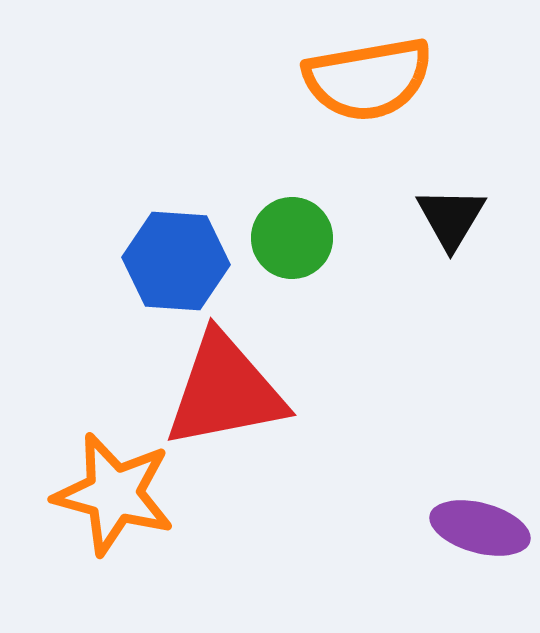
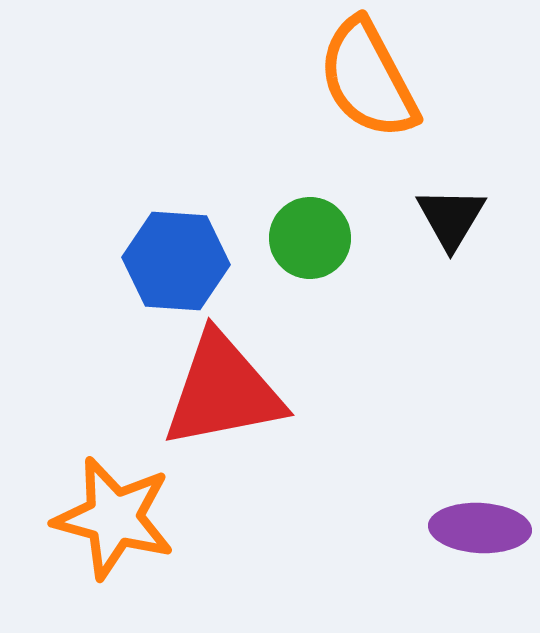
orange semicircle: rotated 72 degrees clockwise
green circle: moved 18 px right
red triangle: moved 2 px left
orange star: moved 24 px down
purple ellipse: rotated 12 degrees counterclockwise
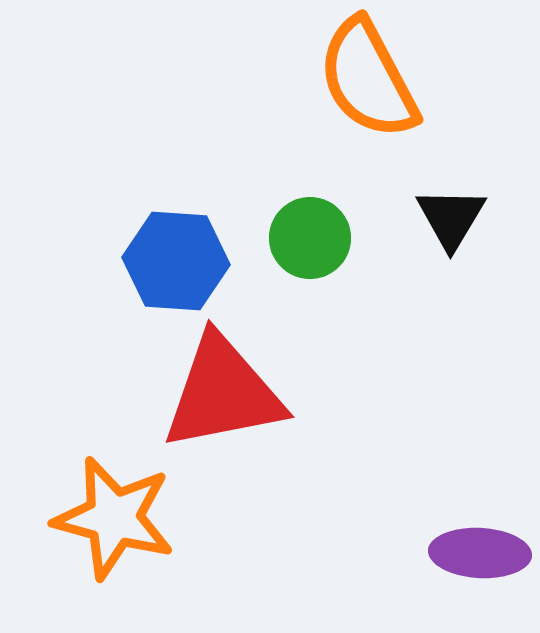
red triangle: moved 2 px down
purple ellipse: moved 25 px down
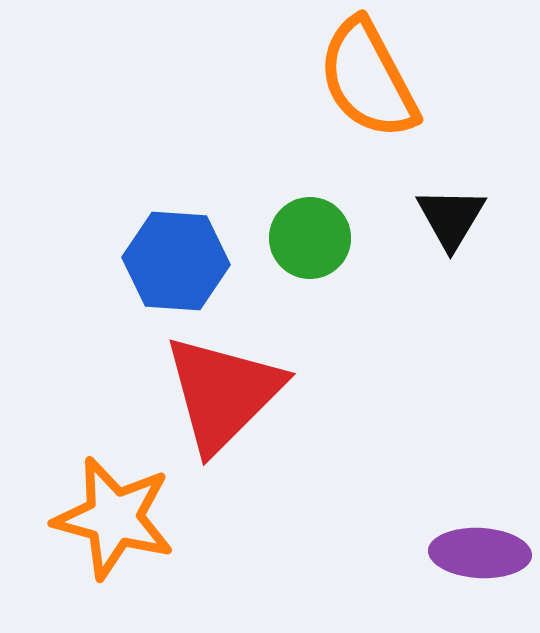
red triangle: rotated 34 degrees counterclockwise
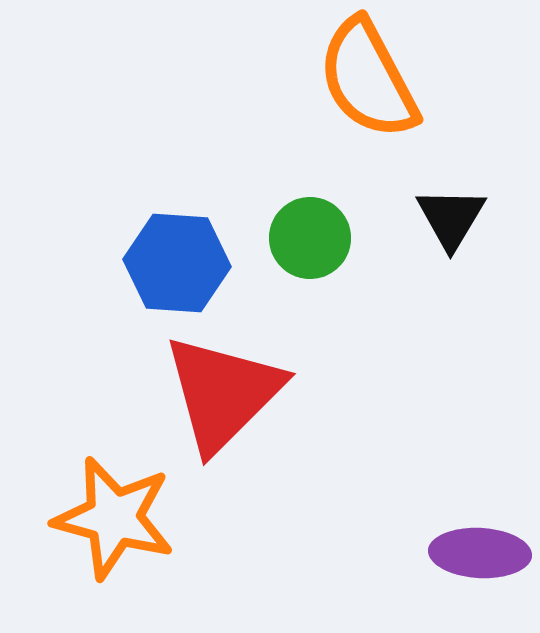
blue hexagon: moved 1 px right, 2 px down
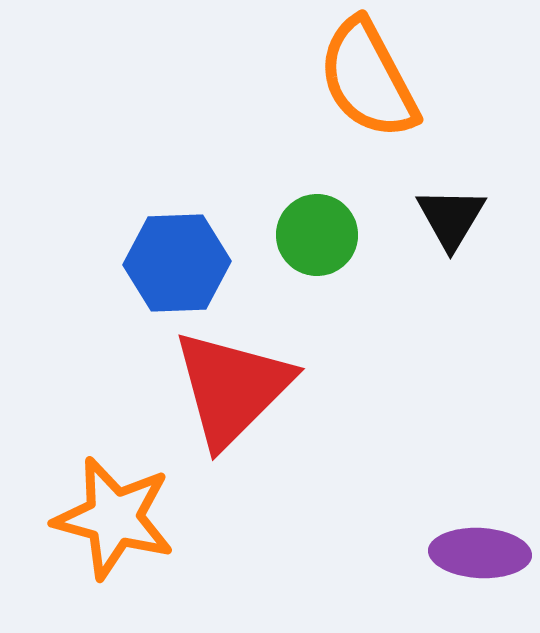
green circle: moved 7 px right, 3 px up
blue hexagon: rotated 6 degrees counterclockwise
red triangle: moved 9 px right, 5 px up
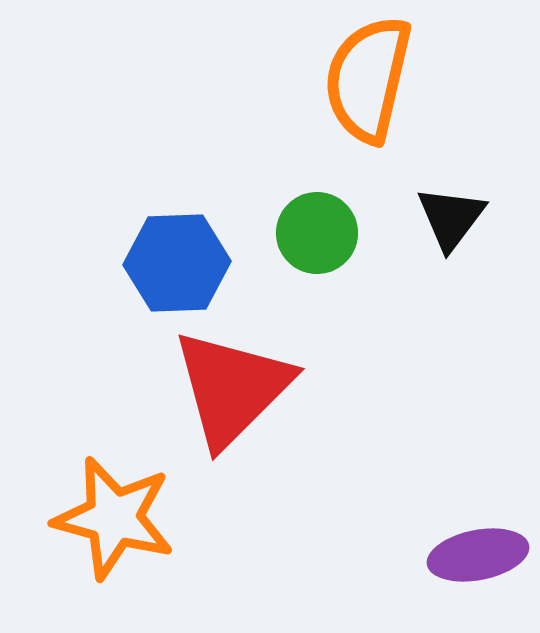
orange semicircle: rotated 41 degrees clockwise
black triangle: rotated 6 degrees clockwise
green circle: moved 2 px up
purple ellipse: moved 2 px left, 2 px down; rotated 14 degrees counterclockwise
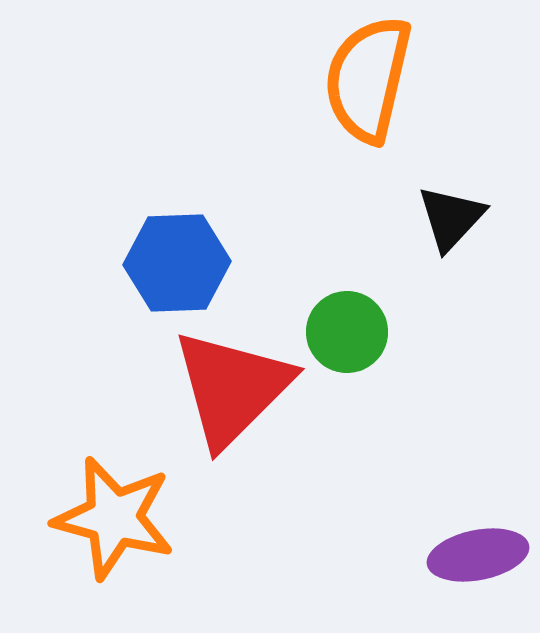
black triangle: rotated 6 degrees clockwise
green circle: moved 30 px right, 99 px down
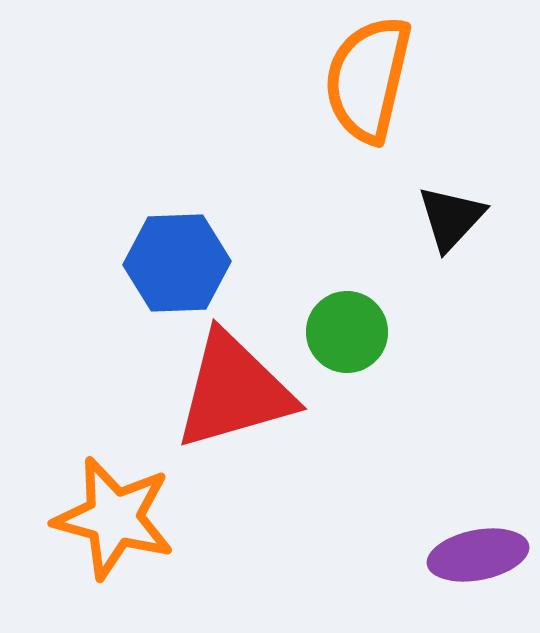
red triangle: moved 2 px right, 3 px down; rotated 29 degrees clockwise
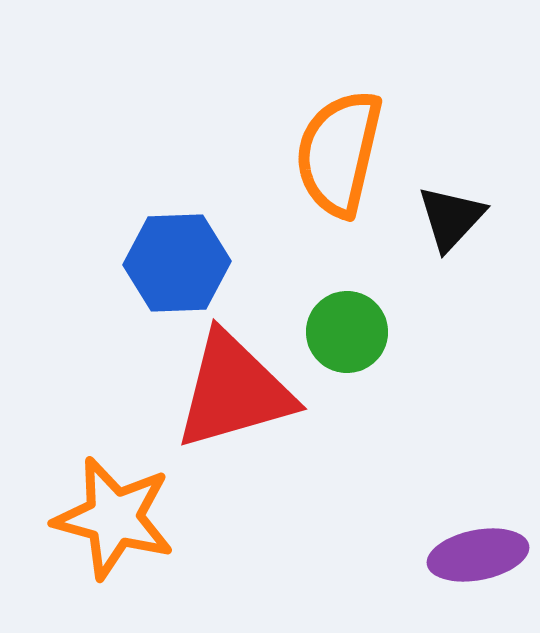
orange semicircle: moved 29 px left, 74 px down
